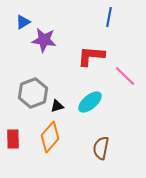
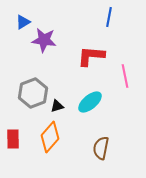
pink line: rotated 35 degrees clockwise
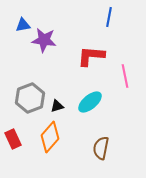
blue triangle: moved 3 px down; rotated 21 degrees clockwise
gray hexagon: moved 3 px left, 5 px down
red rectangle: rotated 24 degrees counterclockwise
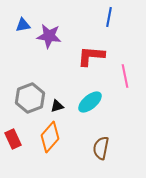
purple star: moved 5 px right, 4 px up
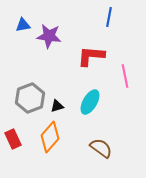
cyan ellipse: rotated 20 degrees counterclockwise
brown semicircle: rotated 115 degrees clockwise
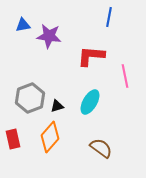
red rectangle: rotated 12 degrees clockwise
